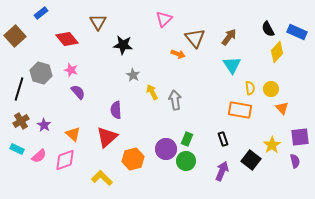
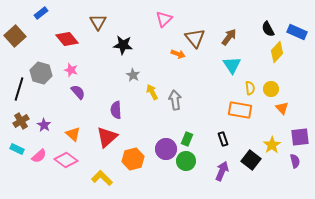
pink diamond at (65, 160): moved 1 px right; rotated 55 degrees clockwise
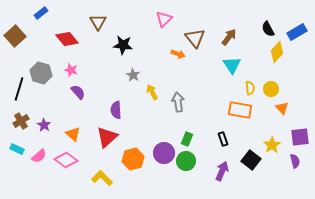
blue rectangle at (297, 32): rotated 54 degrees counterclockwise
gray arrow at (175, 100): moved 3 px right, 2 px down
purple circle at (166, 149): moved 2 px left, 4 px down
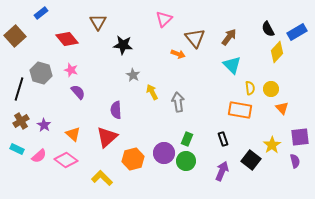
cyan triangle at (232, 65): rotated 12 degrees counterclockwise
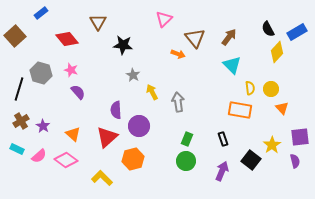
purple star at (44, 125): moved 1 px left, 1 px down
purple circle at (164, 153): moved 25 px left, 27 px up
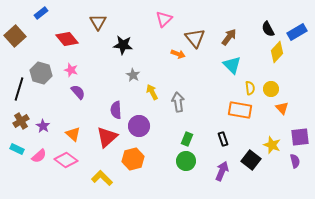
yellow star at (272, 145): rotated 18 degrees counterclockwise
